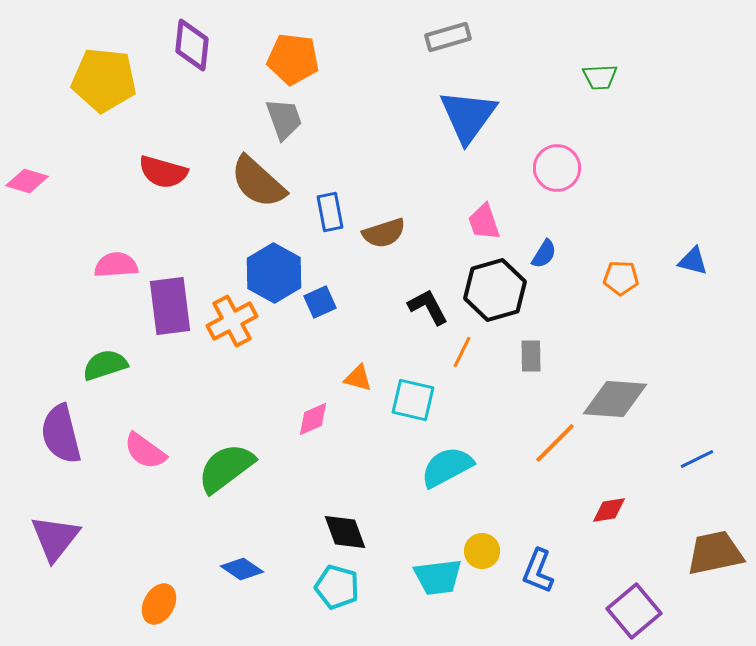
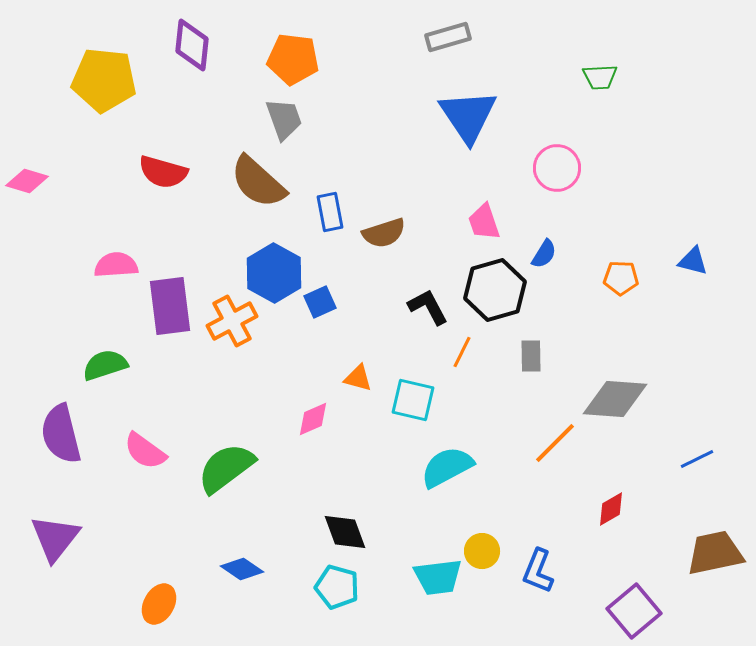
blue triangle at (468, 116): rotated 10 degrees counterclockwise
red diamond at (609, 510): moved 2 px right, 1 px up; rotated 21 degrees counterclockwise
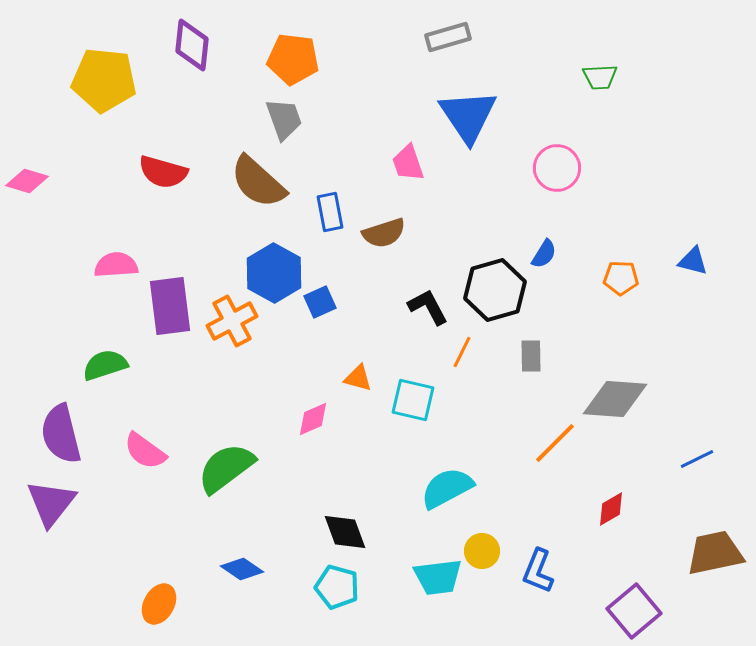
pink trapezoid at (484, 222): moved 76 px left, 59 px up
cyan semicircle at (447, 467): moved 21 px down
purple triangle at (55, 538): moved 4 px left, 35 px up
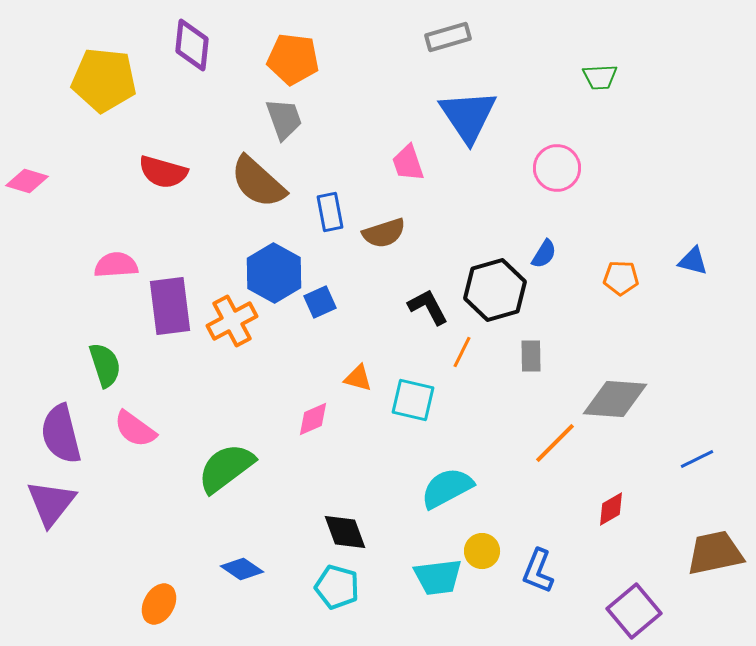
green semicircle at (105, 365): rotated 90 degrees clockwise
pink semicircle at (145, 451): moved 10 px left, 22 px up
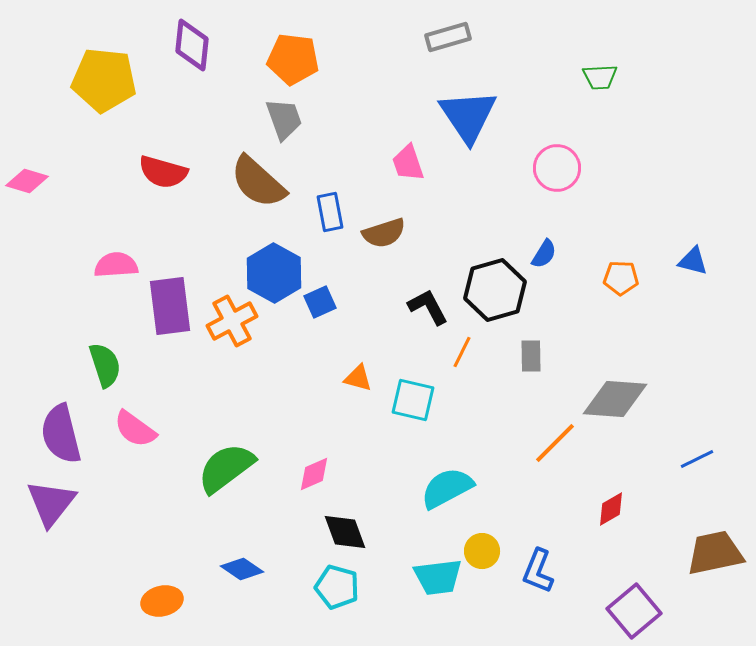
pink diamond at (313, 419): moved 1 px right, 55 px down
orange ellipse at (159, 604): moved 3 px right, 3 px up; rotated 48 degrees clockwise
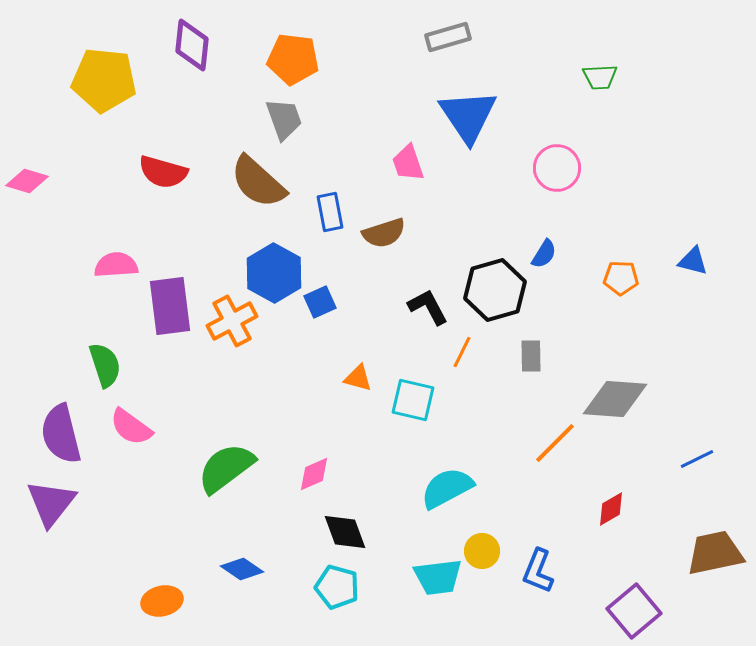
pink semicircle at (135, 429): moved 4 px left, 2 px up
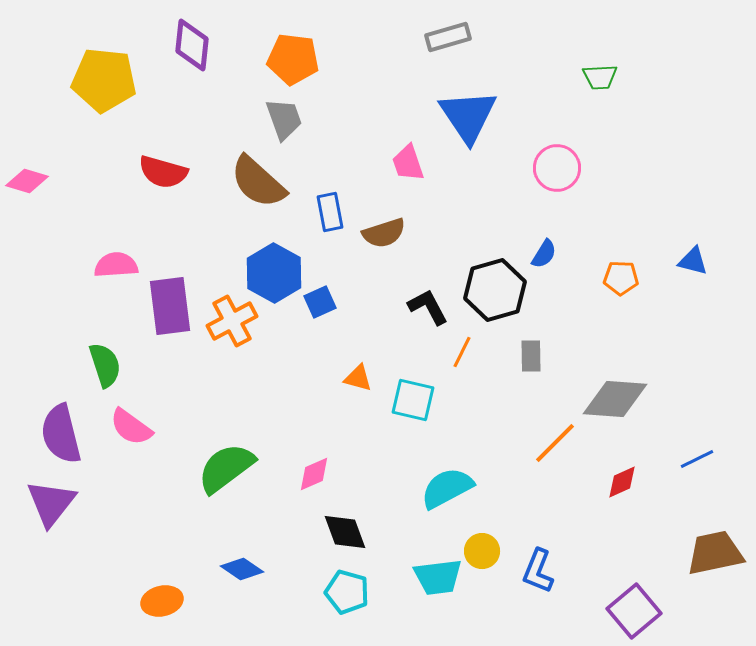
red diamond at (611, 509): moved 11 px right, 27 px up; rotated 6 degrees clockwise
cyan pentagon at (337, 587): moved 10 px right, 5 px down
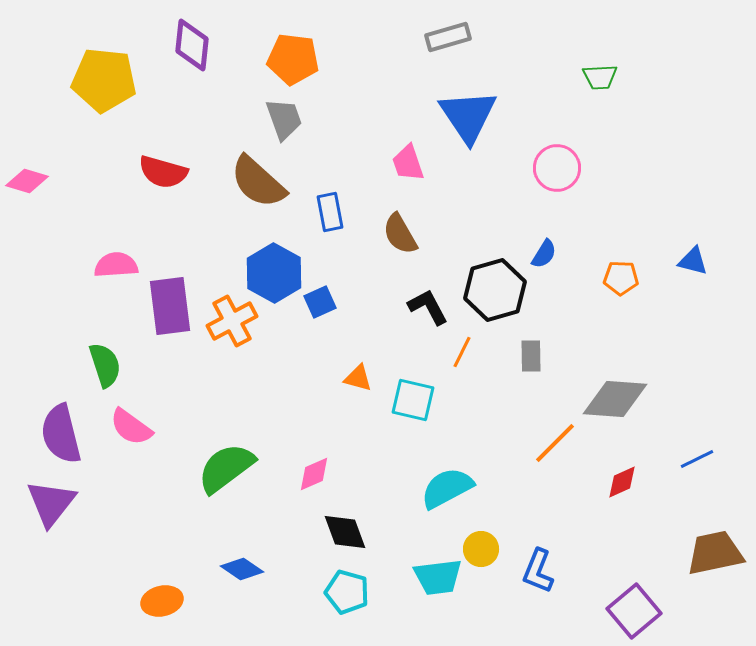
brown semicircle at (384, 233): moved 16 px right, 1 px down; rotated 78 degrees clockwise
yellow circle at (482, 551): moved 1 px left, 2 px up
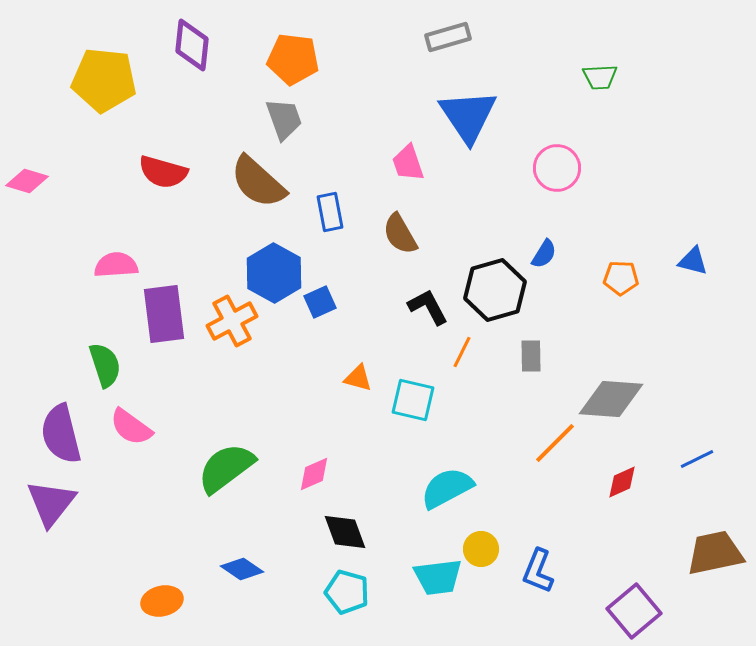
purple rectangle at (170, 306): moved 6 px left, 8 px down
gray diamond at (615, 399): moved 4 px left
